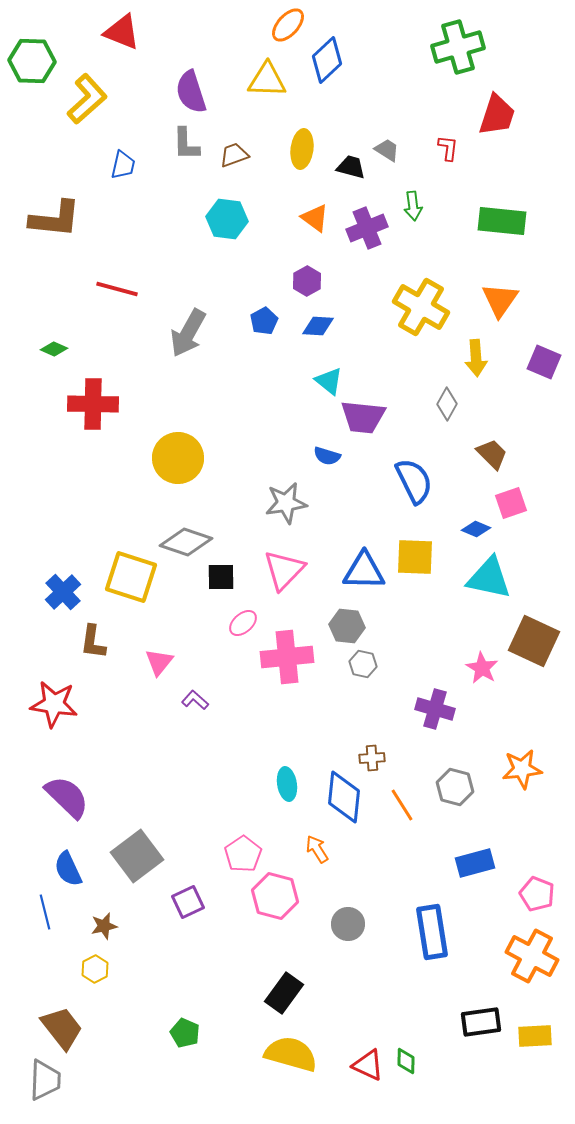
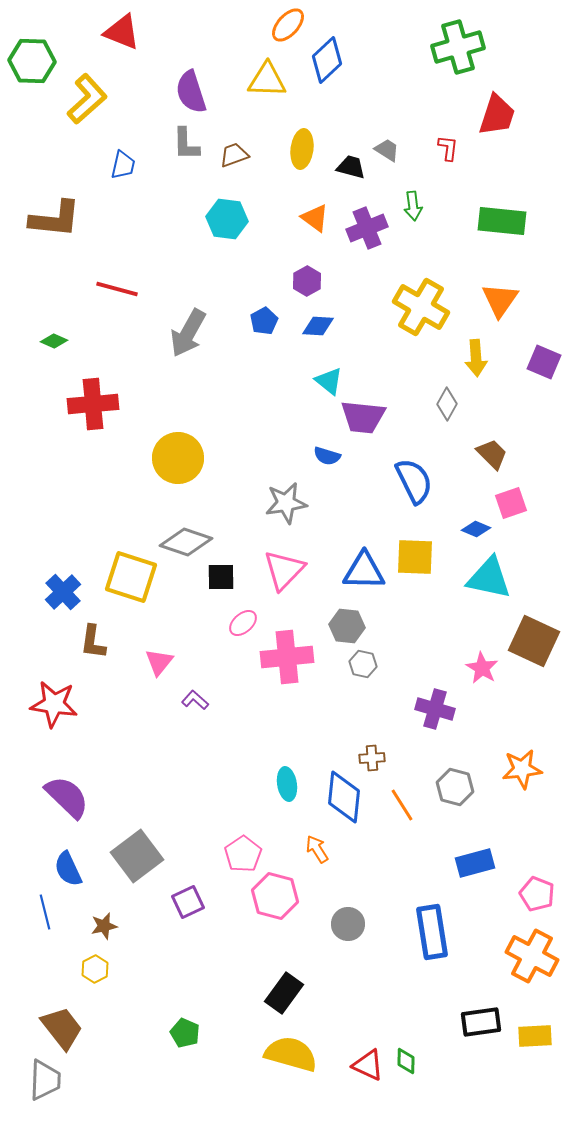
green diamond at (54, 349): moved 8 px up
red cross at (93, 404): rotated 6 degrees counterclockwise
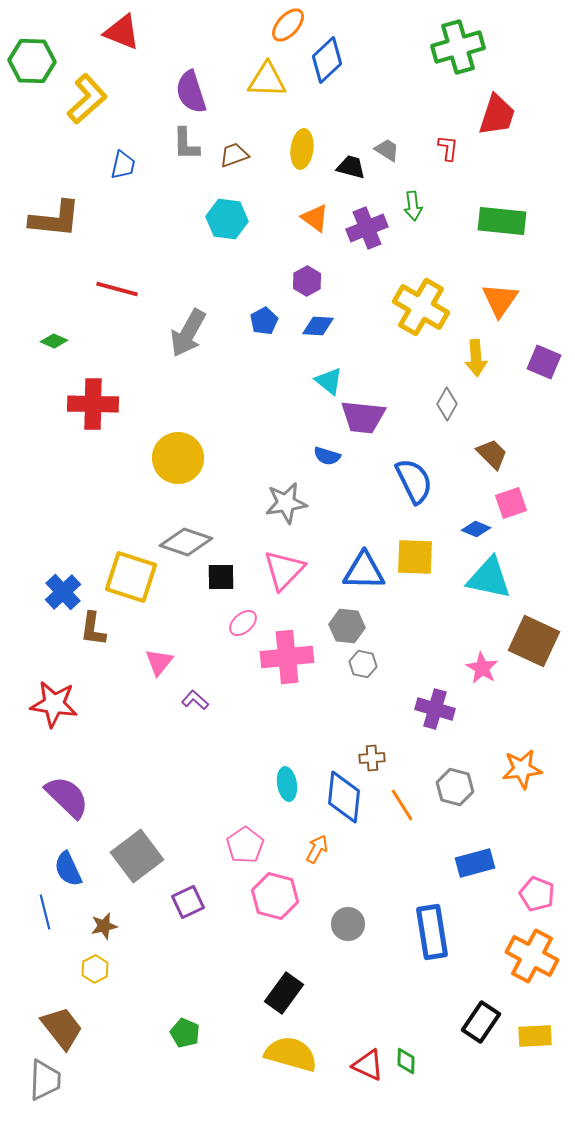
red cross at (93, 404): rotated 6 degrees clockwise
brown L-shape at (93, 642): moved 13 px up
orange arrow at (317, 849): rotated 60 degrees clockwise
pink pentagon at (243, 854): moved 2 px right, 9 px up
black rectangle at (481, 1022): rotated 48 degrees counterclockwise
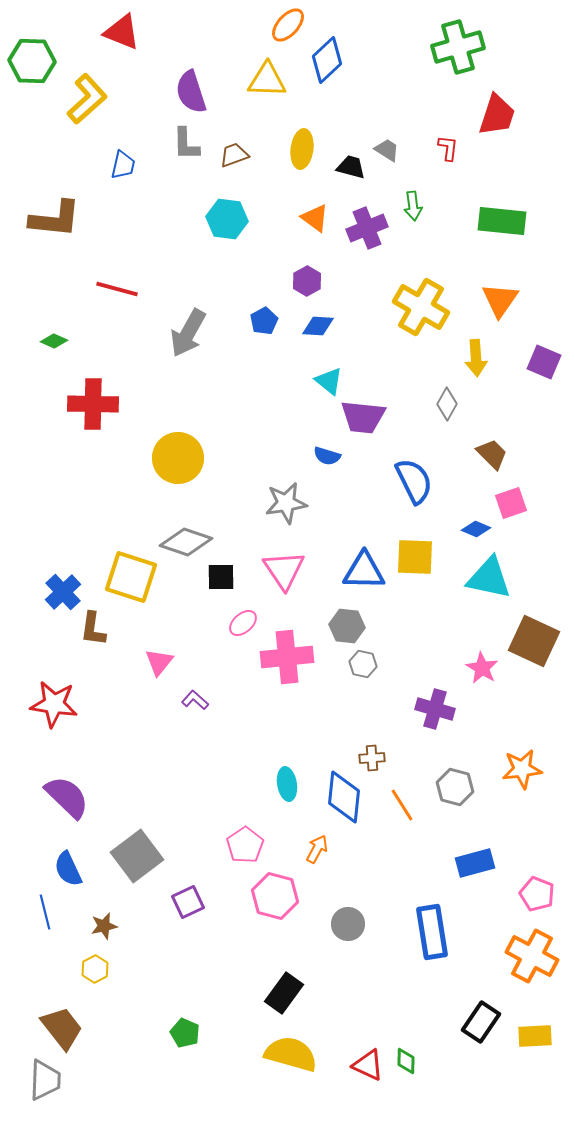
pink triangle at (284, 570): rotated 18 degrees counterclockwise
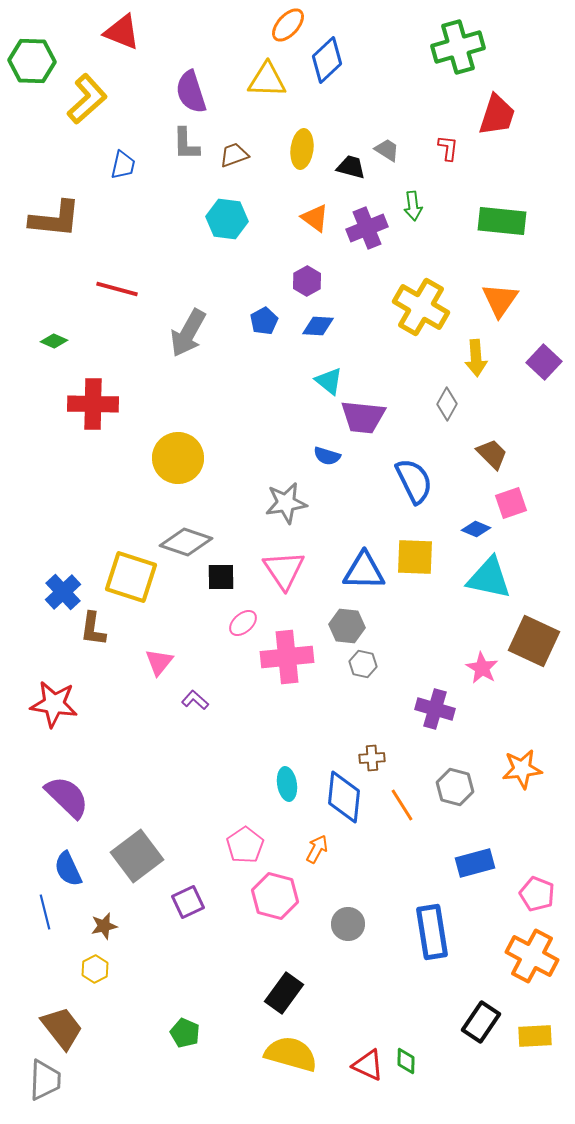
purple square at (544, 362): rotated 20 degrees clockwise
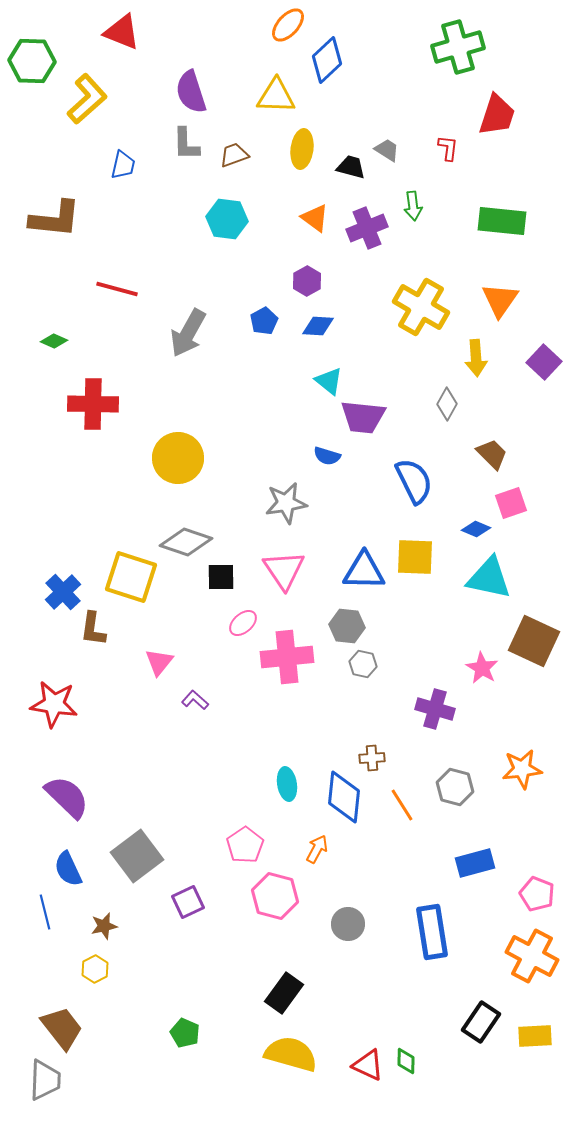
yellow triangle at (267, 80): moved 9 px right, 16 px down
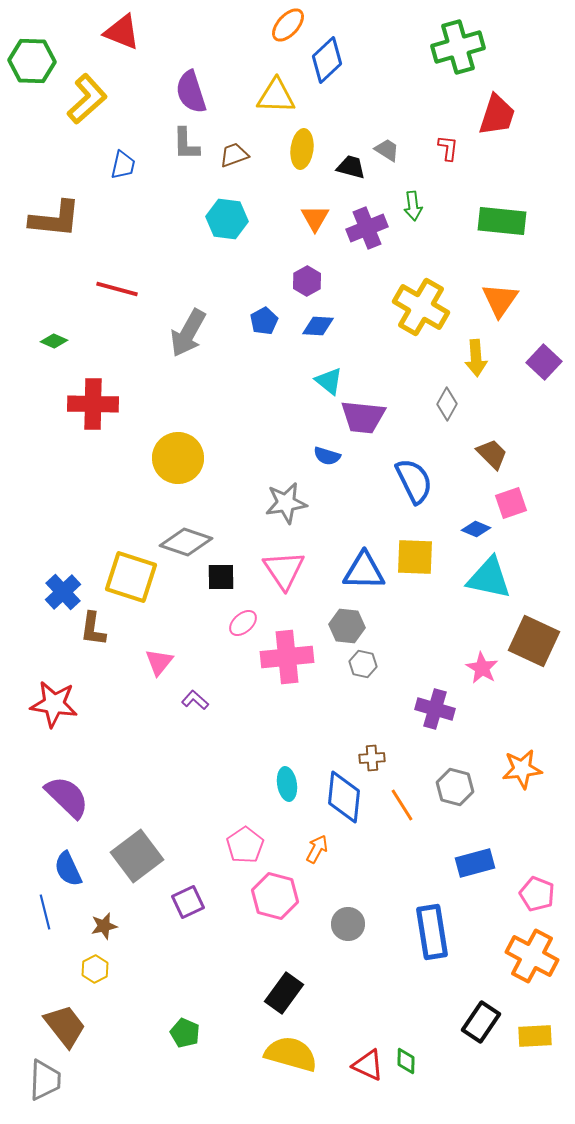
orange triangle at (315, 218): rotated 24 degrees clockwise
brown trapezoid at (62, 1028): moved 3 px right, 2 px up
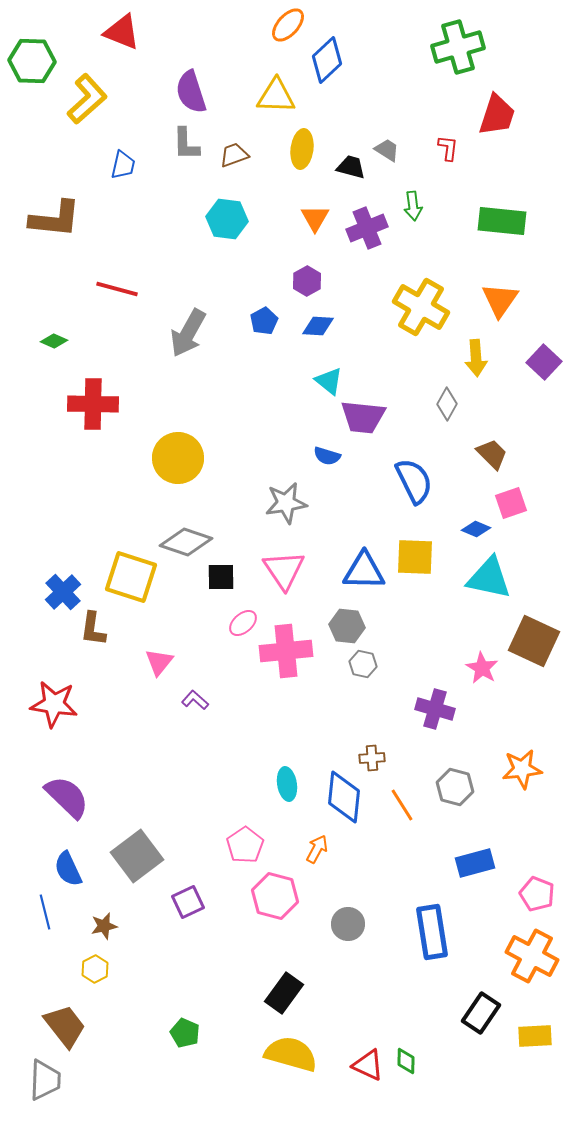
pink cross at (287, 657): moved 1 px left, 6 px up
black rectangle at (481, 1022): moved 9 px up
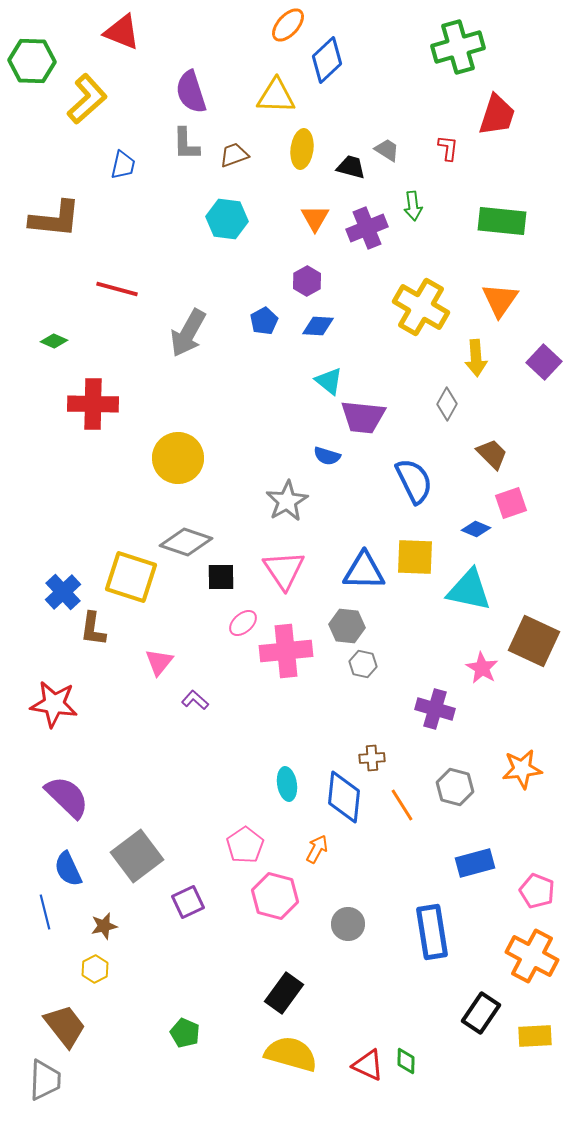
gray star at (286, 503): moved 1 px right, 2 px up; rotated 21 degrees counterclockwise
cyan triangle at (489, 578): moved 20 px left, 12 px down
pink pentagon at (537, 894): moved 3 px up
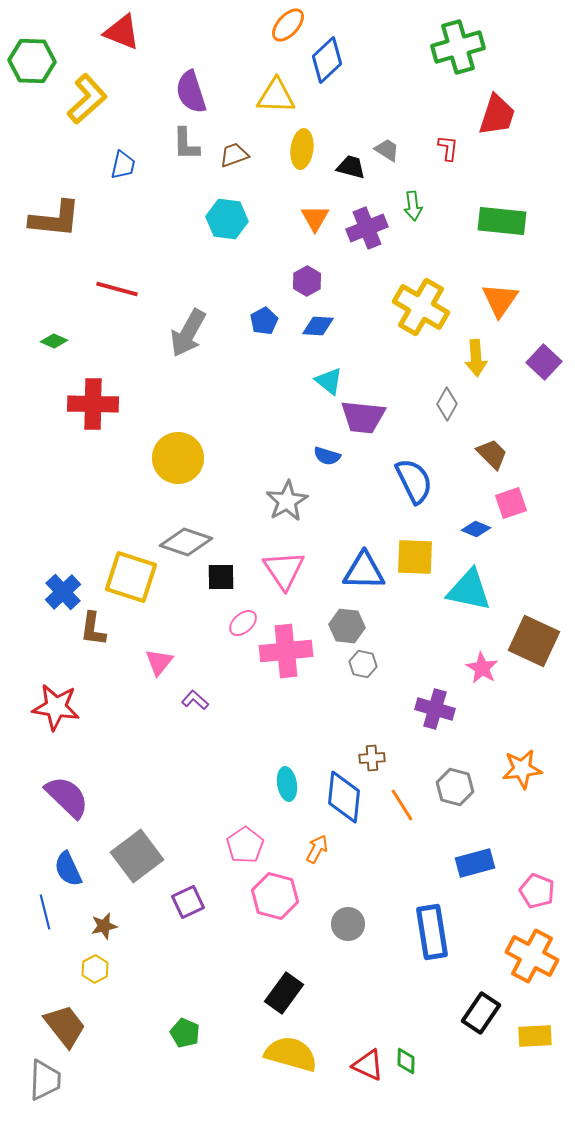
red star at (54, 704): moved 2 px right, 3 px down
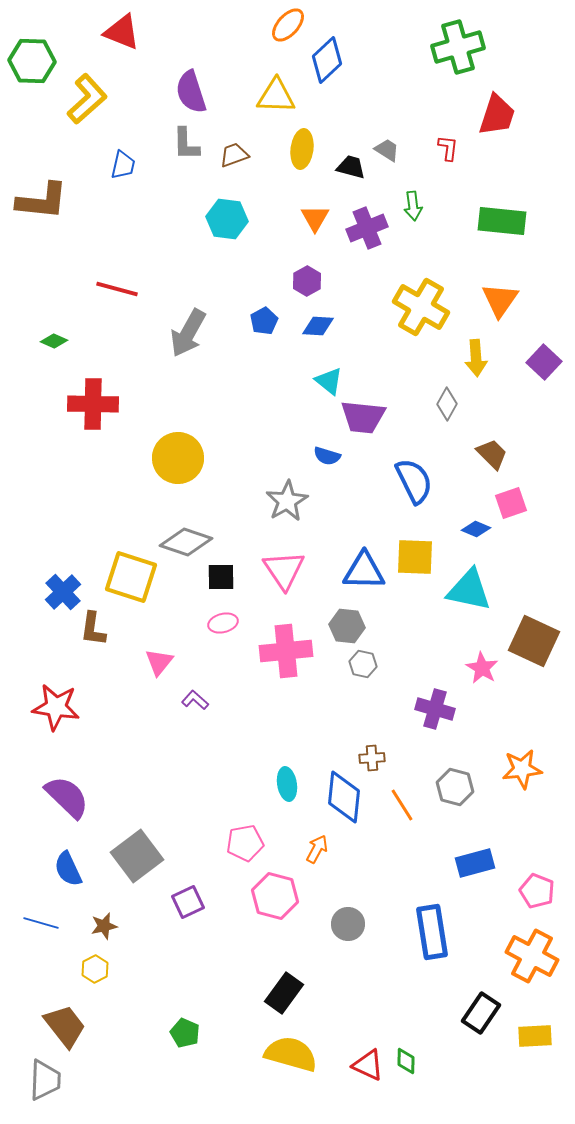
brown L-shape at (55, 219): moved 13 px left, 18 px up
pink ellipse at (243, 623): moved 20 px left; rotated 28 degrees clockwise
pink pentagon at (245, 845): moved 2 px up; rotated 24 degrees clockwise
blue line at (45, 912): moved 4 px left, 11 px down; rotated 60 degrees counterclockwise
